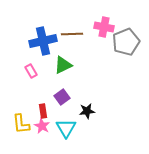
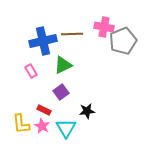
gray pentagon: moved 3 px left, 1 px up
purple square: moved 1 px left, 5 px up
red rectangle: moved 1 px right, 1 px up; rotated 56 degrees counterclockwise
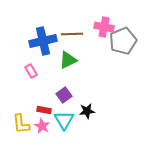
green triangle: moved 5 px right, 5 px up
purple square: moved 3 px right, 3 px down
red rectangle: rotated 16 degrees counterclockwise
cyan triangle: moved 2 px left, 8 px up
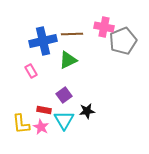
pink star: moved 1 px left, 1 px down
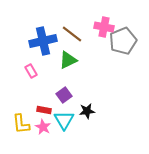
brown line: rotated 40 degrees clockwise
pink star: moved 2 px right
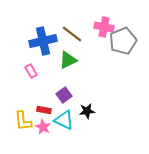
cyan triangle: rotated 35 degrees counterclockwise
yellow L-shape: moved 2 px right, 3 px up
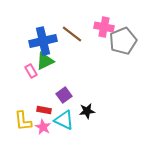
green triangle: moved 23 px left, 1 px down
